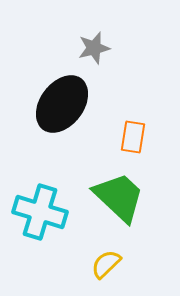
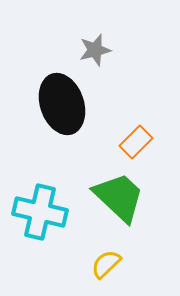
gray star: moved 1 px right, 2 px down
black ellipse: rotated 56 degrees counterclockwise
orange rectangle: moved 3 px right, 5 px down; rotated 36 degrees clockwise
cyan cross: rotated 4 degrees counterclockwise
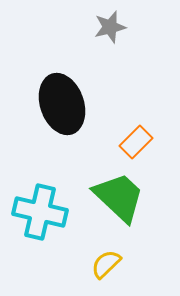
gray star: moved 15 px right, 23 px up
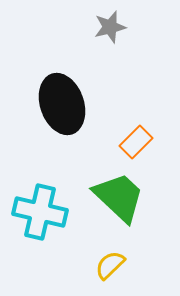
yellow semicircle: moved 4 px right, 1 px down
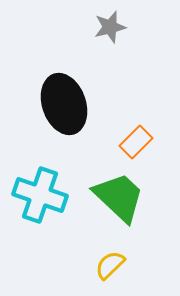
black ellipse: moved 2 px right
cyan cross: moved 17 px up; rotated 6 degrees clockwise
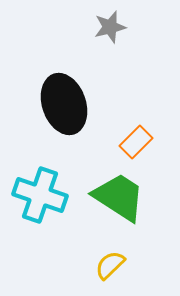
green trapezoid: rotated 10 degrees counterclockwise
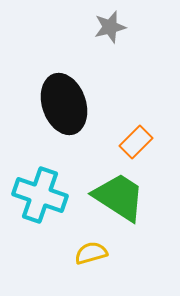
yellow semicircle: moved 19 px left, 12 px up; rotated 28 degrees clockwise
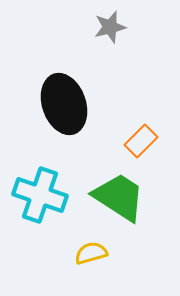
orange rectangle: moved 5 px right, 1 px up
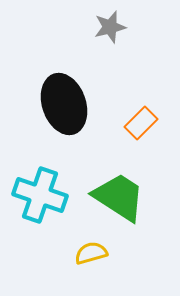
orange rectangle: moved 18 px up
